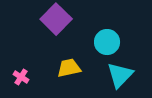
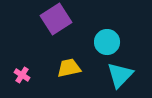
purple square: rotated 12 degrees clockwise
pink cross: moved 1 px right, 2 px up
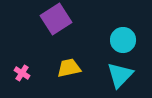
cyan circle: moved 16 px right, 2 px up
pink cross: moved 2 px up
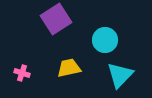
cyan circle: moved 18 px left
pink cross: rotated 14 degrees counterclockwise
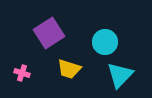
purple square: moved 7 px left, 14 px down
cyan circle: moved 2 px down
yellow trapezoid: moved 1 px down; rotated 150 degrees counterclockwise
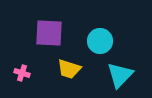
purple square: rotated 36 degrees clockwise
cyan circle: moved 5 px left, 1 px up
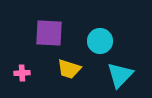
pink cross: rotated 21 degrees counterclockwise
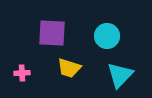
purple square: moved 3 px right
cyan circle: moved 7 px right, 5 px up
yellow trapezoid: moved 1 px up
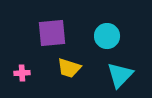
purple square: rotated 8 degrees counterclockwise
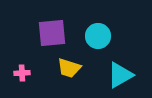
cyan circle: moved 9 px left
cyan triangle: rotated 16 degrees clockwise
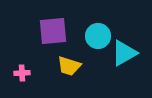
purple square: moved 1 px right, 2 px up
yellow trapezoid: moved 2 px up
cyan triangle: moved 4 px right, 22 px up
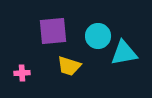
cyan triangle: rotated 20 degrees clockwise
